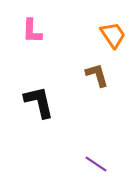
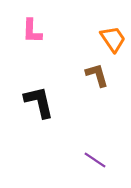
orange trapezoid: moved 4 px down
purple line: moved 1 px left, 4 px up
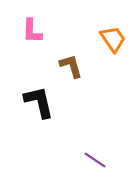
brown L-shape: moved 26 px left, 9 px up
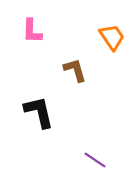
orange trapezoid: moved 1 px left, 2 px up
brown L-shape: moved 4 px right, 4 px down
black L-shape: moved 10 px down
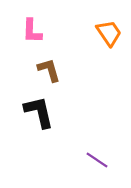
orange trapezoid: moved 3 px left, 4 px up
brown L-shape: moved 26 px left
purple line: moved 2 px right
